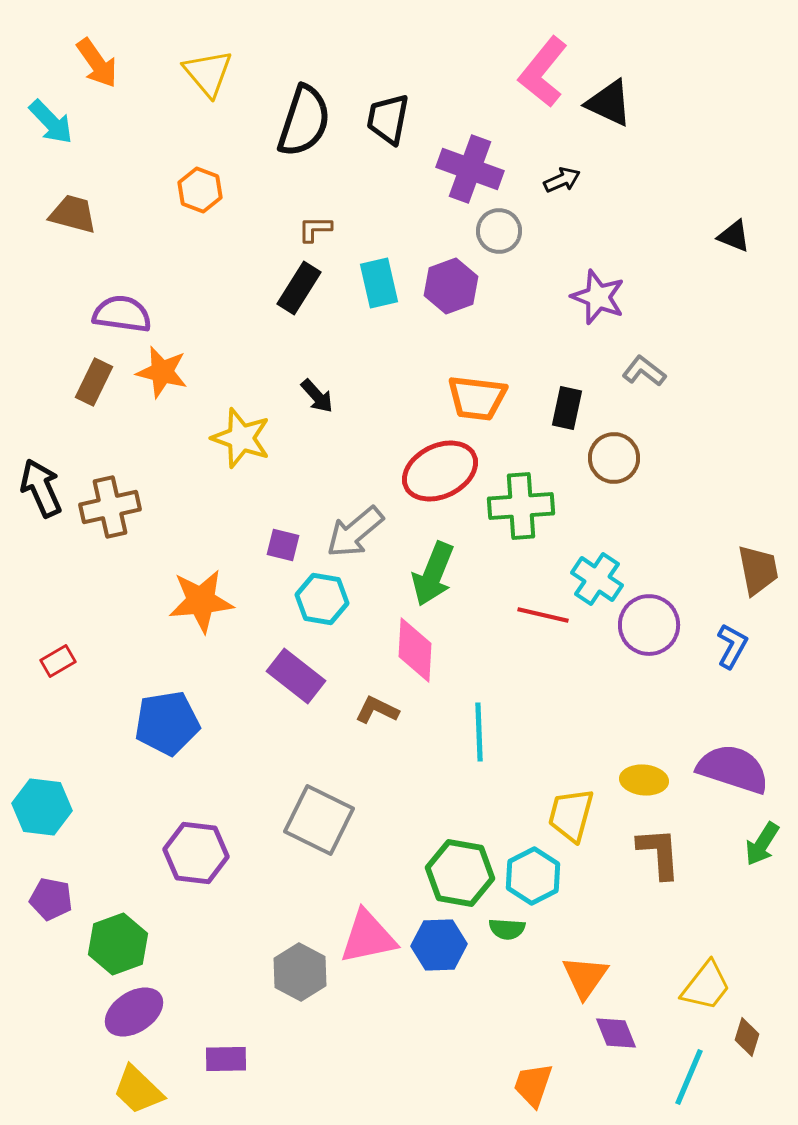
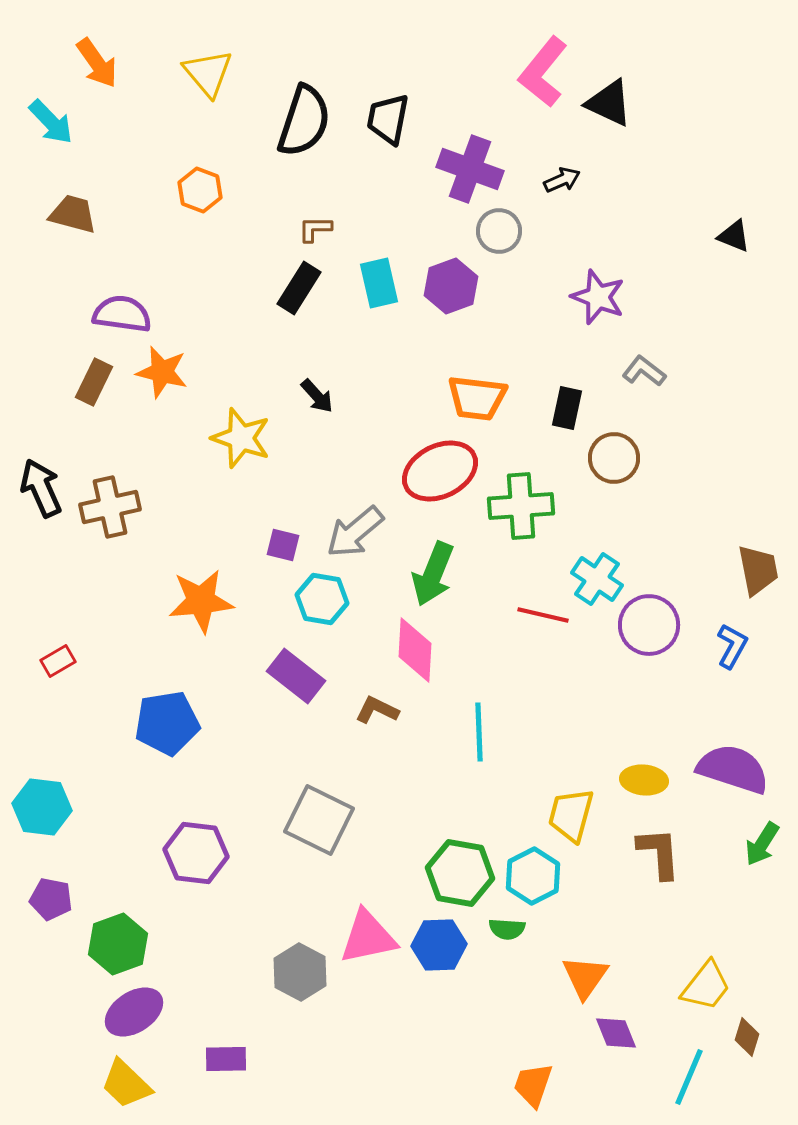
yellow trapezoid at (138, 1090): moved 12 px left, 6 px up
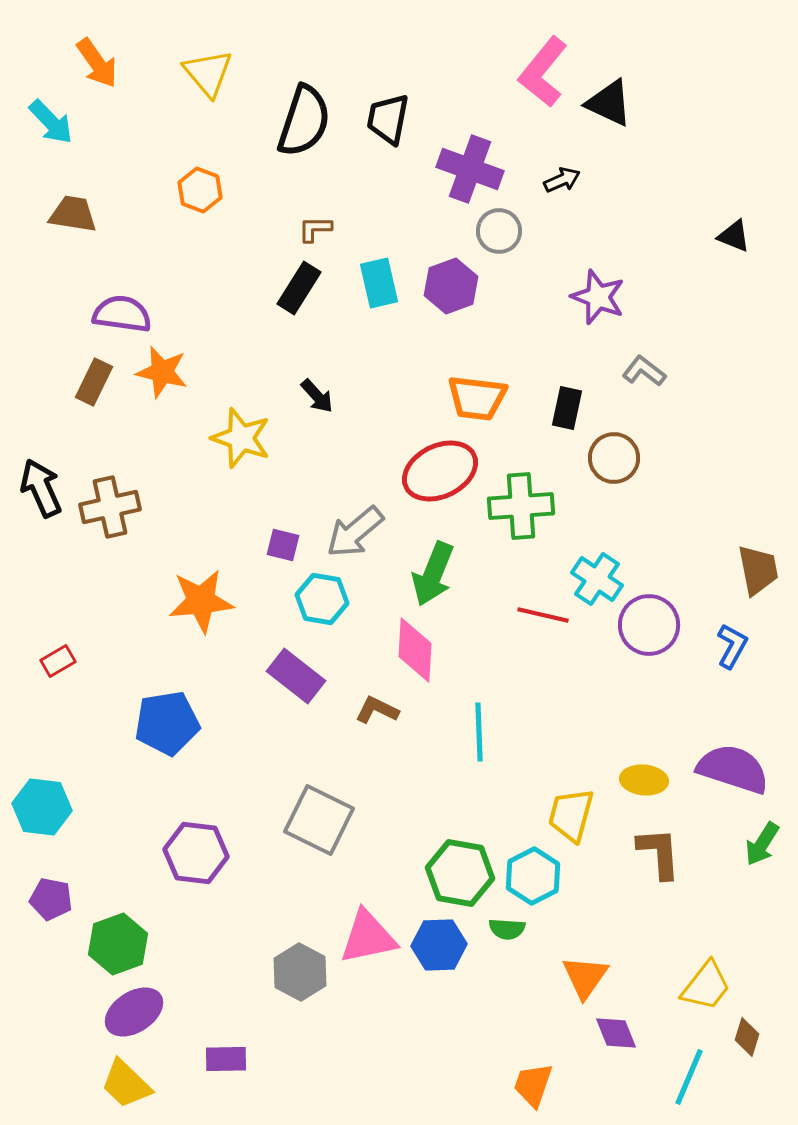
brown trapezoid at (73, 214): rotated 6 degrees counterclockwise
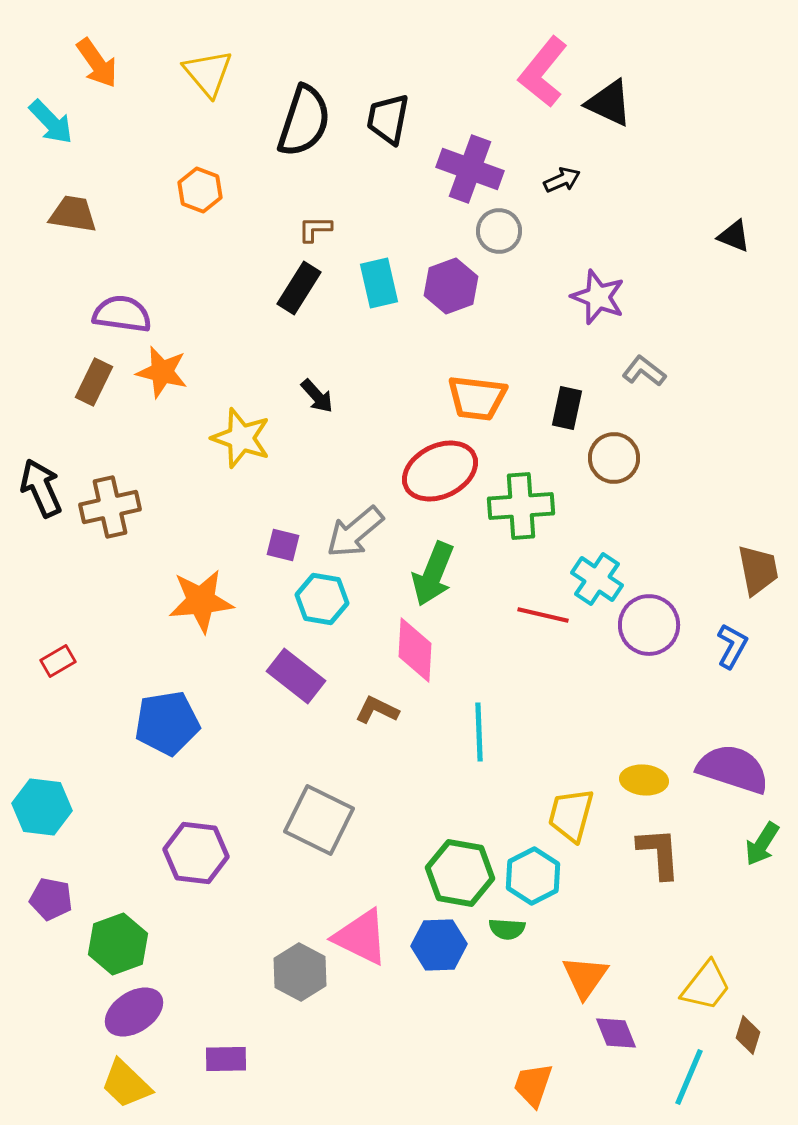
pink triangle at (368, 937): moved 7 px left; rotated 38 degrees clockwise
brown diamond at (747, 1037): moved 1 px right, 2 px up
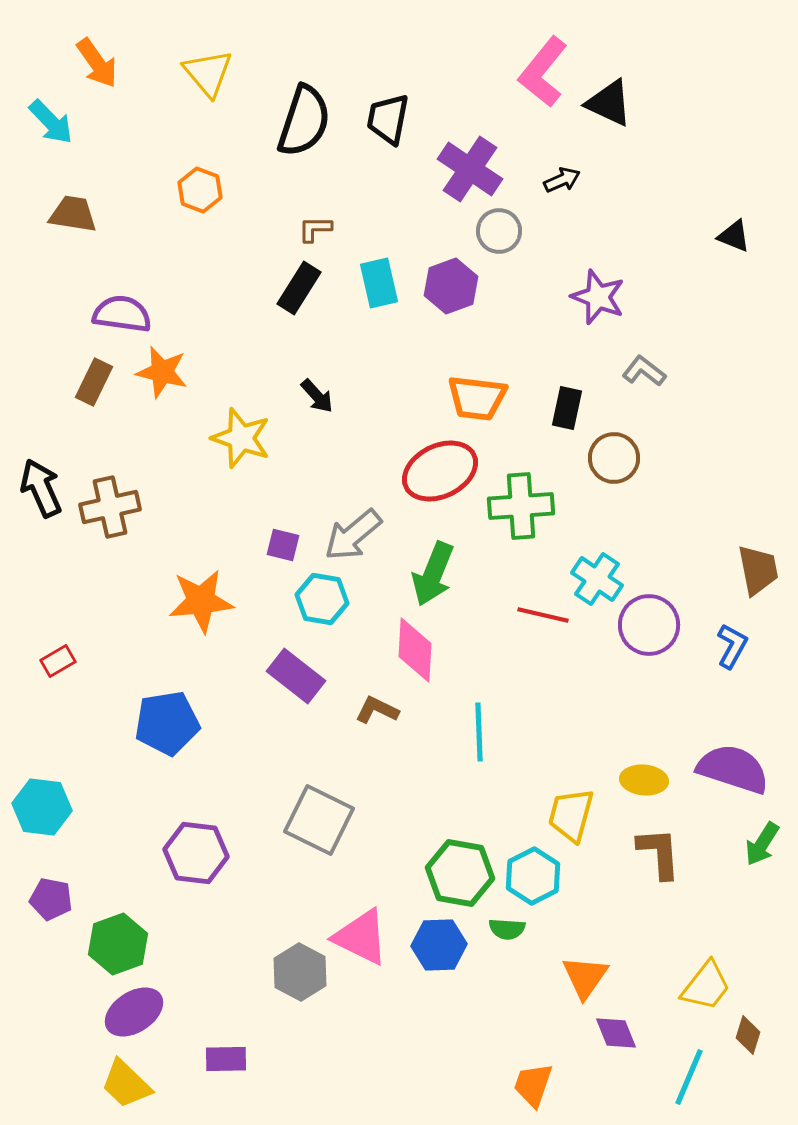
purple cross at (470, 169): rotated 14 degrees clockwise
gray arrow at (355, 532): moved 2 px left, 3 px down
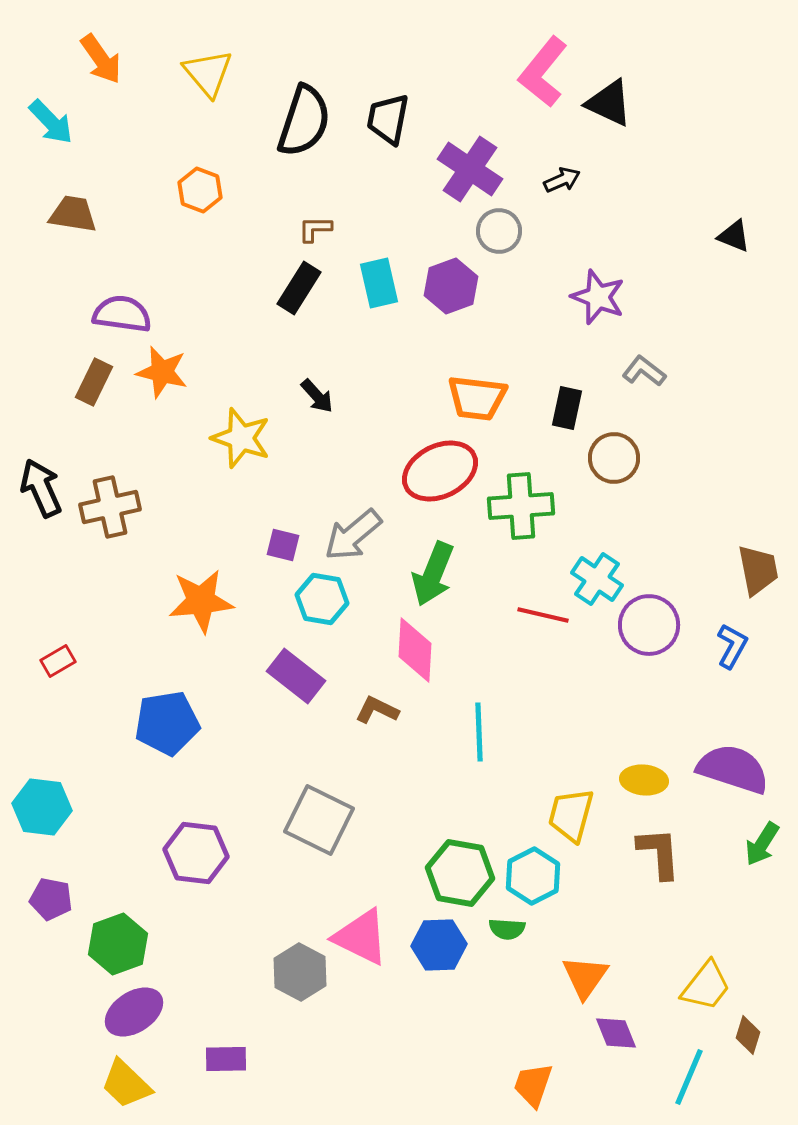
orange arrow at (97, 63): moved 4 px right, 4 px up
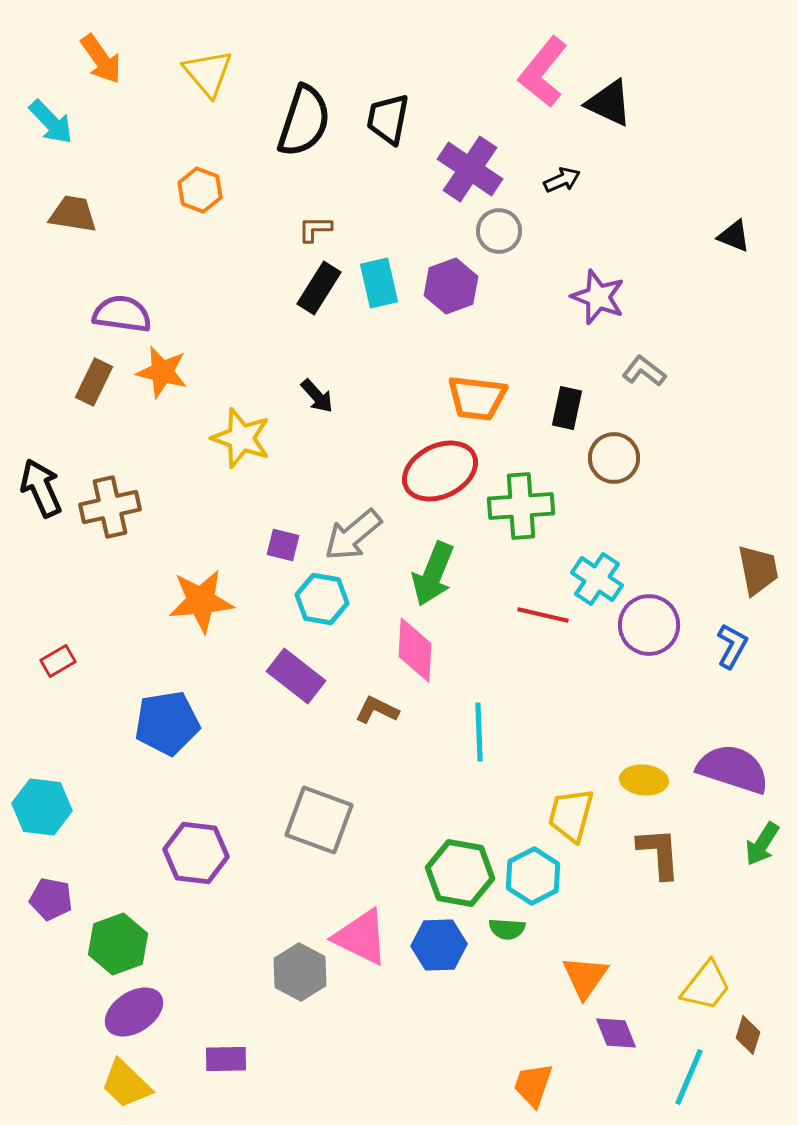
black rectangle at (299, 288): moved 20 px right
gray square at (319, 820): rotated 6 degrees counterclockwise
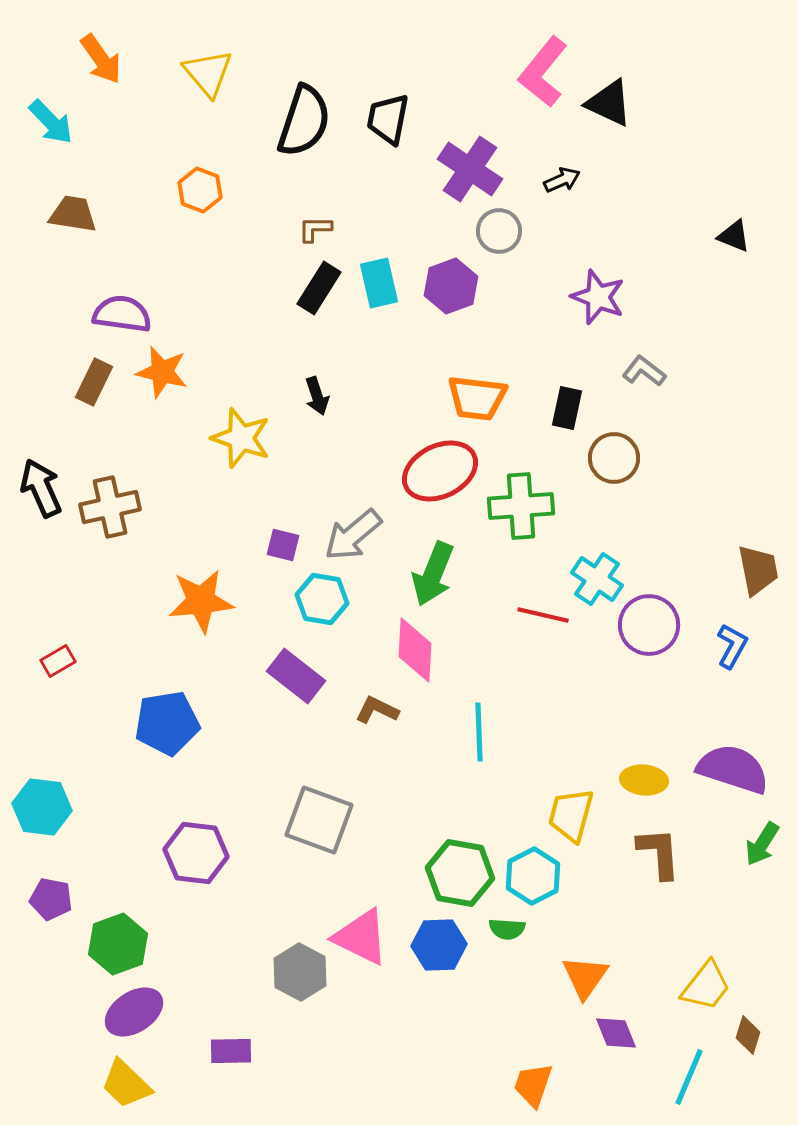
black arrow at (317, 396): rotated 24 degrees clockwise
purple rectangle at (226, 1059): moved 5 px right, 8 px up
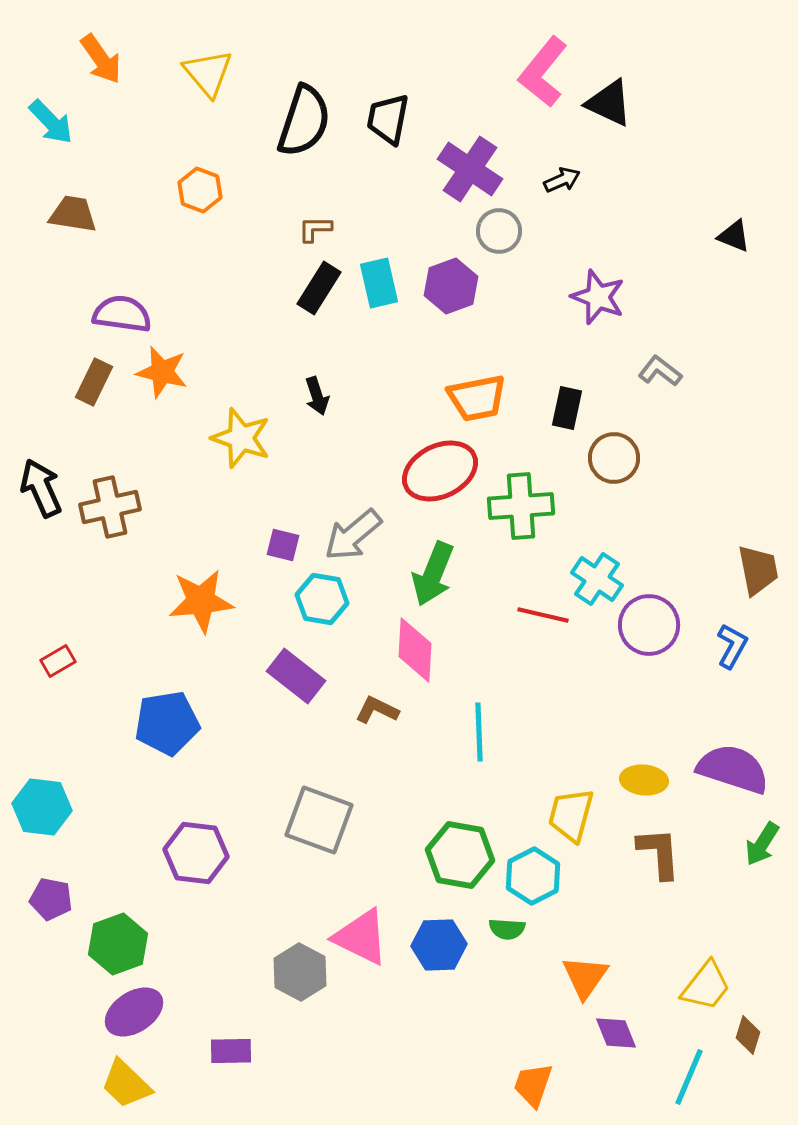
gray L-shape at (644, 371): moved 16 px right
orange trapezoid at (477, 398): rotated 18 degrees counterclockwise
green hexagon at (460, 873): moved 18 px up
